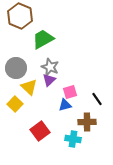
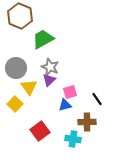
yellow triangle: rotated 12 degrees clockwise
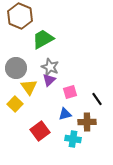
blue triangle: moved 9 px down
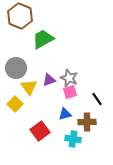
gray star: moved 19 px right, 11 px down
purple triangle: rotated 24 degrees clockwise
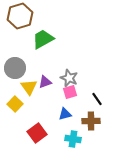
brown hexagon: rotated 20 degrees clockwise
gray circle: moved 1 px left
purple triangle: moved 4 px left, 2 px down
brown cross: moved 4 px right, 1 px up
red square: moved 3 px left, 2 px down
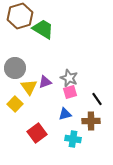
green trapezoid: moved 10 px up; rotated 60 degrees clockwise
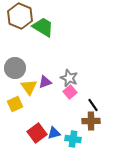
brown hexagon: rotated 20 degrees counterclockwise
green trapezoid: moved 2 px up
pink square: rotated 24 degrees counterclockwise
black line: moved 4 px left, 6 px down
yellow square: rotated 21 degrees clockwise
blue triangle: moved 11 px left, 19 px down
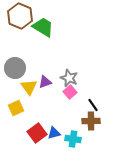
yellow square: moved 1 px right, 4 px down
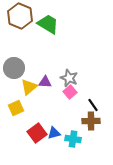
green trapezoid: moved 5 px right, 3 px up
gray circle: moved 1 px left
purple triangle: rotated 24 degrees clockwise
yellow triangle: rotated 24 degrees clockwise
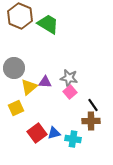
gray star: rotated 12 degrees counterclockwise
